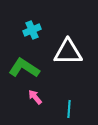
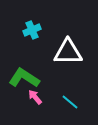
green L-shape: moved 10 px down
cyan line: moved 1 px right, 7 px up; rotated 54 degrees counterclockwise
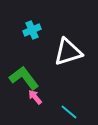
white triangle: rotated 16 degrees counterclockwise
green L-shape: rotated 20 degrees clockwise
cyan line: moved 1 px left, 10 px down
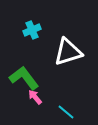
cyan line: moved 3 px left
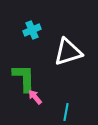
green L-shape: rotated 36 degrees clockwise
cyan line: rotated 60 degrees clockwise
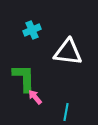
white triangle: rotated 24 degrees clockwise
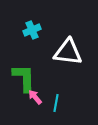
cyan line: moved 10 px left, 9 px up
